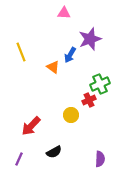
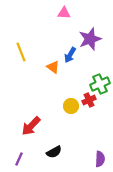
yellow circle: moved 9 px up
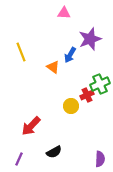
red cross: moved 2 px left, 5 px up
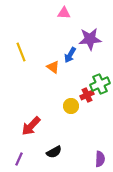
purple star: rotated 15 degrees clockwise
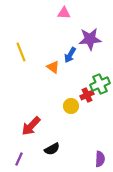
black semicircle: moved 2 px left, 3 px up
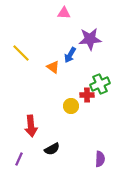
yellow line: moved 1 px down; rotated 24 degrees counterclockwise
red cross: rotated 24 degrees clockwise
red arrow: rotated 50 degrees counterclockwise
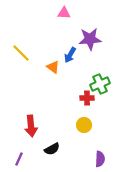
red cross: moved 3 px down
yellow circle: moved 13 px right, 19 px down
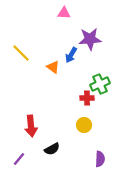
blue arrow: moved 1 px right
purple line: rotated 16 degrees clockwise
